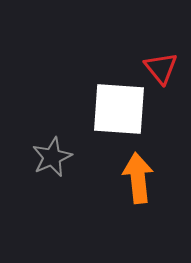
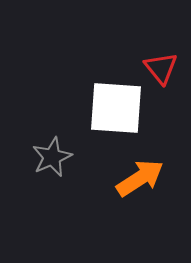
white square: moved 3 px left, 1 px up
orange arrow: moved 2 px right; rotated 63 degrees clockwise
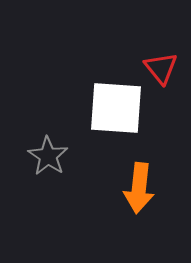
gray star: moved 4 px left, 1 px up; rotated 15 degrees counterclockwise
orange arrow: moved 1 px left, 10 px down; rotated 129 degrees clockwise
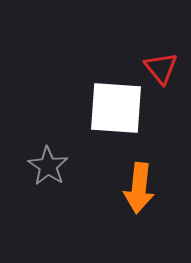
gray star: moved 10 px down
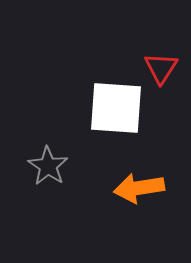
red triangle: rotated 12 degrees clockwise
orange arrow: rotated 75 degrees clockwise
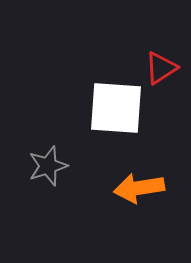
red triangle: rotated 24 degrees clockwise
gray star: rotated 21 degrees clockwise
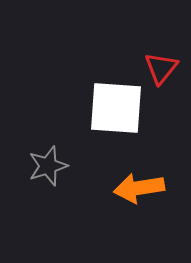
red triangle: rotated 18 degrees counterclockwise
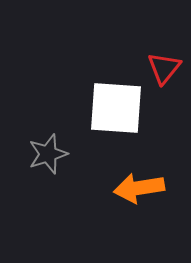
red triangle: moved 3 px right
gray star: moved 12 px up
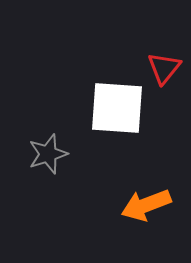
white square: moved 1 px right
orange arrow: moved 7 px right, 17 px down; rotated 12 degrees counterclockwise
